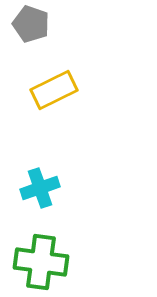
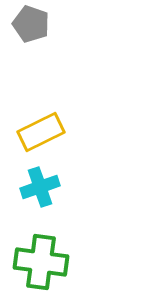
yellow rectangle: moved 13 px left, 42 px down
cyan cross: moved 1 px up
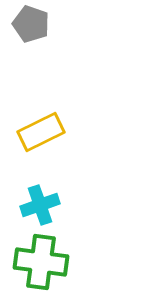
cyan cross: moved 18 px down
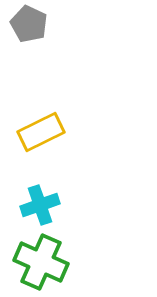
gray pentagon: moved 2 px left; rotated 6 degrees clockwise
green cross: rotated 16 degrees clockwise
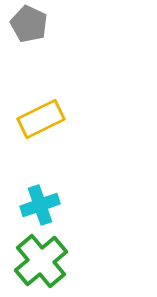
yellow rectangle: moved 13 px up
green cross: moved 1 px up; rotated 26 degrees clockwise
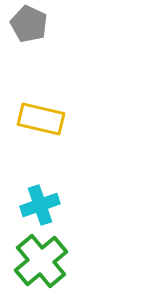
yellow rectangle: rotated 39 degrees clockwise
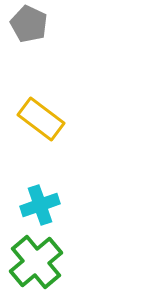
yellow rectangle: rotated 24 degrees clockwise
green cross: moved 5 px left, 1 px down
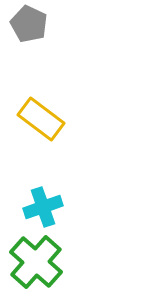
cyan cross: moved 3 px right, 2 px down
green cross: rotated 8 degrees counterclockwise
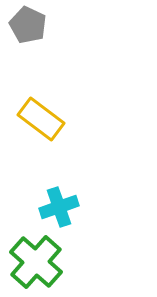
gray pentagon: moved 1 px left, 1 px down
cyan cross: moved 16 px right
